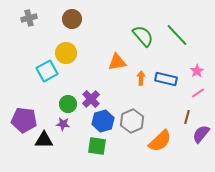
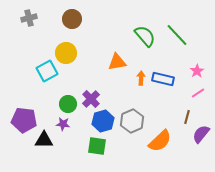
green semicircle: moved 2 px right
blue rectangle: moved 3 px left
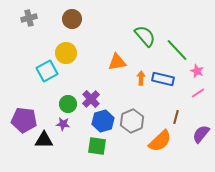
green line: moved 15 px down
pink star: rotated 16 degrees counterclockwise
brown line: moved 11 px left
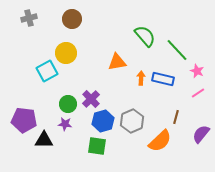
purple star: moved 2 px right
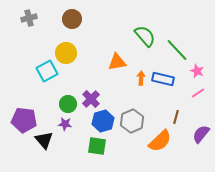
black triangle: rotated 48 degrees clockwise
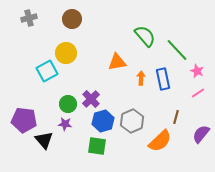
blue rectangle: rotated 65 degrees clockwise
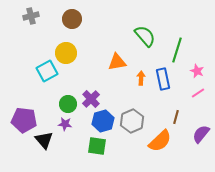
gray cross: moved 2 px right, 2 px up
green line: rotated 60 degrees clockwise
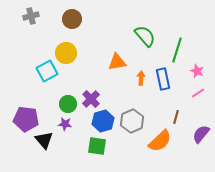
purple pentagon: moved 2 px right, 1 px up
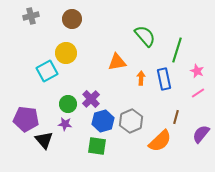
blue rectangle: moved 1 px right
gray hexagon: moved 1 px left
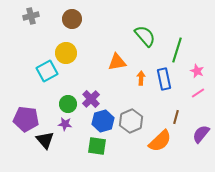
black triangle: moved 1 px right
